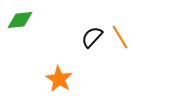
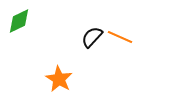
green diamond: moved 1 px left, 1 px down; rotated 20 degrees counterclockwise
orange line: rotated 35 degrees counterclockwise
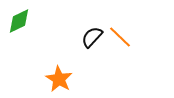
orange line: rotated 20 degrees clockwise
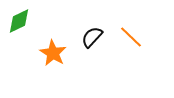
orange line: moved 11 px right
orange star: moved 6 px left, 26 px up
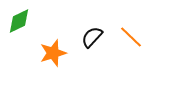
orange star: rotated 24 degrees clockwise
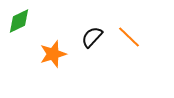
orange line: moved 2 px left
orange star: moved 1 px down
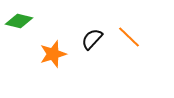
green diamond: rotated 40 degrees clockwise
black semicircle: moved 2 px down
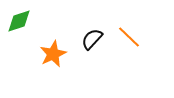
green diamond: rotated 32 degrees counterclockwise
orange star: rotated 8 degrees counterclockwise
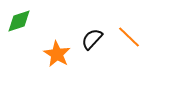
orange star: moved 4 px right; rotated 16 degrees counterclockwise
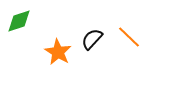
orange star: moved 1 px right, 2 px up
